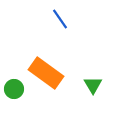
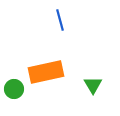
blue line: moved 1 px down; rotated 20 degrees clockwise
orange rectangle: moved 1 px up; rotated 48 degrees counterclockwise
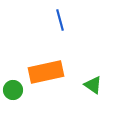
green triangle: rotated 24 degrees counterclockwise
green circle: moved 1 px left, 1 px down
